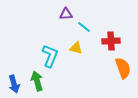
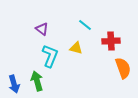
purple triangle: moved 24 px left, 15 px down; rotated 40 degrees clockwise
cyan line: moved 1 px right, 2 px up
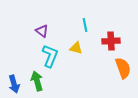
cyan line: rotated 40 degrees clockwise
purple triangle: moved 2 px down
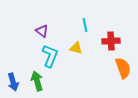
blue arrow: moved 1 px left, 2 px up
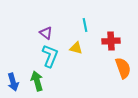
purple triangle: moved 4 px right, 2 px down
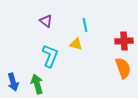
purple triangle: moved 12 px up
red cross: moved 13 px right
yellow triangle: moved 4 px up
green arrow: moved 3 px down
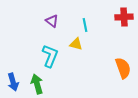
purple triangle: moved 6 px right
red cross: moved 24 px up
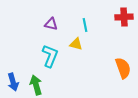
purple triangle: moved 1 px left, 3 px down; rotated 24 degrees counterclockwise
green arrow: moved 1 px left, 1 px down
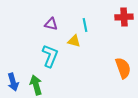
yellow triangle: moved 2 px left, 3 px up
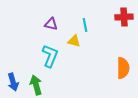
orange semicircle: rotated 20 degrees clockwise
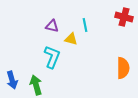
red cross: rotated 18 degrees clockwise
purple triangle: moved 1 px right, 2 px down
yellow triangle: moved 3 px left, 2 px up
cyan L-shape: moved 2 px right, 1 px down
blue arrow: moved 1 px left, 2 px up
